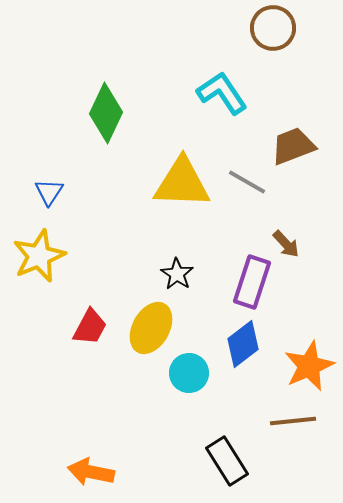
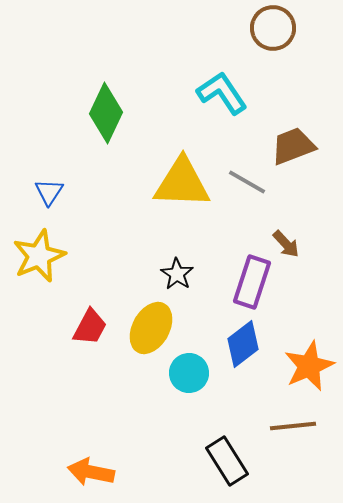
brown line: moved 5 px down
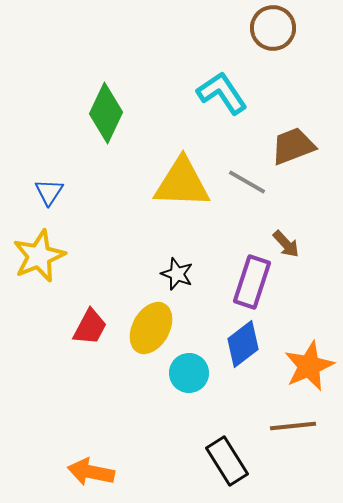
black star: rotated 12 degrees counterclockwise
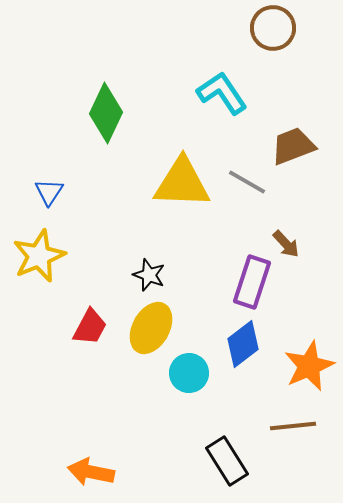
black star: moved 28 px left, 1 px down
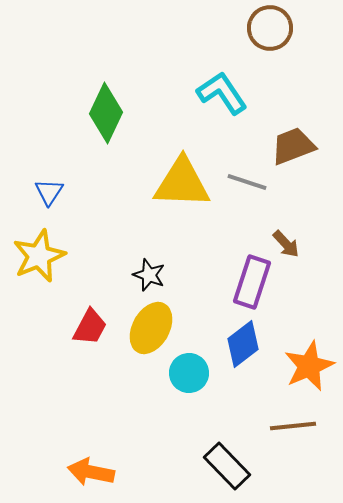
brown circle: moved 3 px left
gray line: rotated 12 degrees counterclockwise
black rectangle: moved 5 px down; rotated 12 degrees counterclockwise
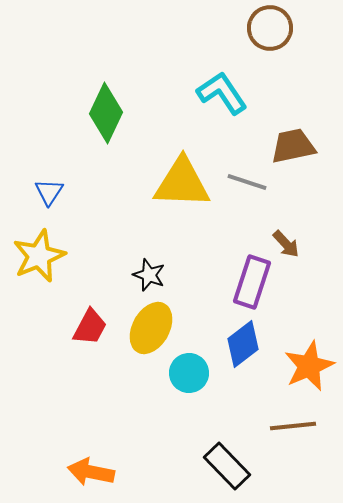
brown trapezoid: rotated 9 degrees clockwise
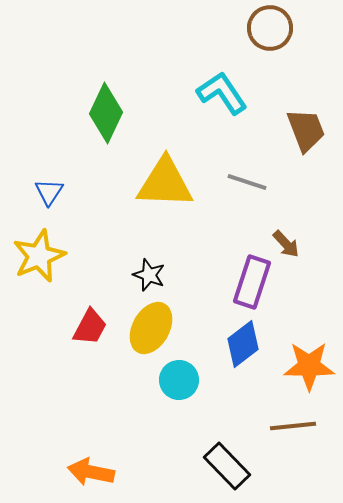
brown trapezoid: moved 13 px right, 16 px up; rotated 81 degrees clockwise
yellow triangle: moved 17 px left
orange star: rotated 24 degrees clockwise
cyan circle: moved 10 px left, 7 px down
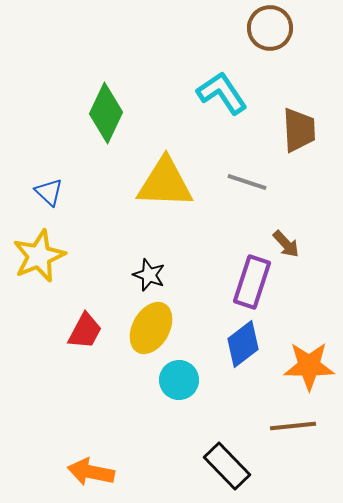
brown trapezoid: moved 7 px left; rotated 18 degrees clockwise
blue triangle: rotated 20 degrees counterclockwise
red trapezoid: moved 5 px left, 4 px down
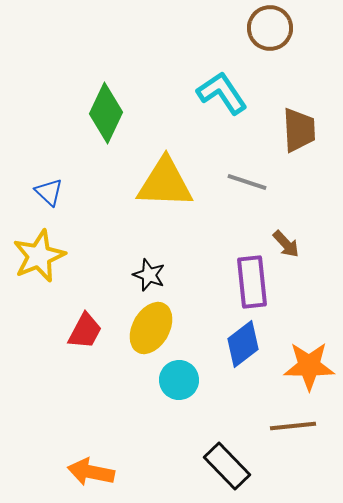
purple rectangle: rotated 24 degrees counterclockwise
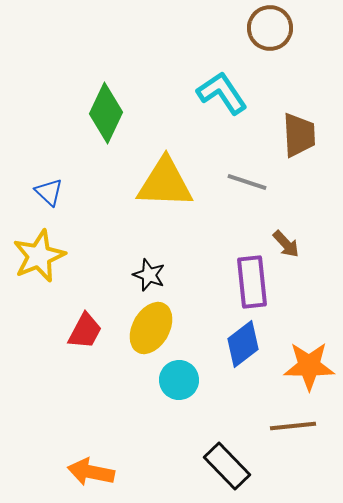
brown trapezoid: moved 5 px down
